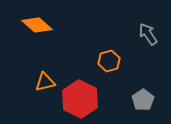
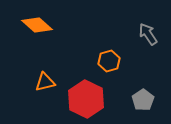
red hexagon: moved 6 px right
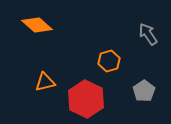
gray pentagon: moved 1 px right, 9 px up
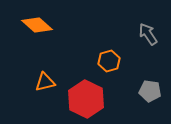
gray pentagon: moved 6 px right; rotated 30 degrees counterclockwise
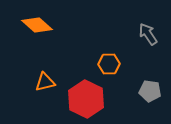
orange hexagon: moved 3 px down; rotated 15 degrees clockwise
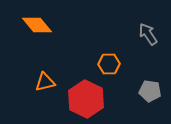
orange diamond: rotated 8 degrees clockwise
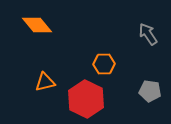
orange hexagon: moved 5 px left
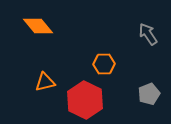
orange diamond: moved 1 px right, 1 px down
gray pentagon: moved 1 px left, 3 px down; rotated 30 degrees counterclockwise
red hexagon: moved 1 px left, 1 px down
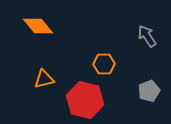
gray arrow: moved 1 px left, 2 px down
orange triangle: moved 1 px left, 3 px up
gray pentagon: moved 3 px up
red hexagon: rotated 12 degrees counterclockwise
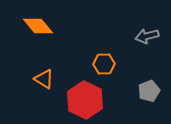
gray arrow: rotated 70 degrees counterclockwise
orange triangle: rotated 45 degrees clockwise
red hexagon: rotated 12 degrees clockwise
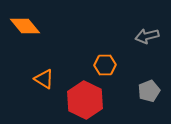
orange diamond: moved 13 px left
orange hexagon: moved 1 px right, 1 px down
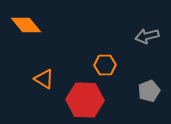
orange diamond: moved 1 px right, 1 px up
red hexagon: rotated 24 degrees counterclockwise
